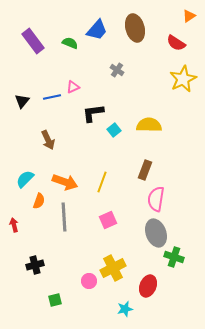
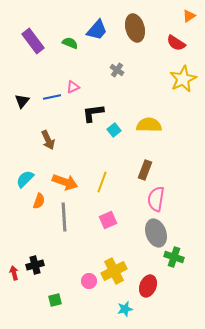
red arrow: moved 48 px down
yellow cross: moved 1 px right, 3 px down
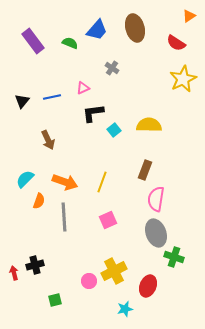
gray cross: moved 5 px left, 2 px up
pink triangle: moved 10 px right, 1 px down
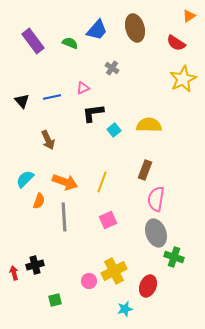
black triangle: rotated 21 degrees counterclockwise
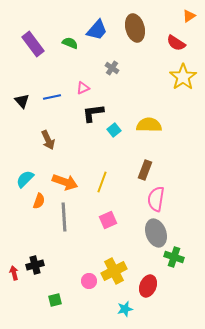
purple rectangle: moved 3 px down
yellow star: moved 2 px up; rotated 8 degrees counterclockwise
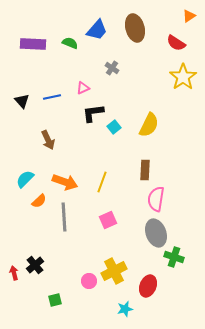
purple rectangle: rotated 50 degrees counterclockwise
yellow semicircle: rotated 115 degrees clockwise
cyan square: moved 3 px up
brown rectangle: rotated 18 degrees counterclockwise
orange semicircle: rotated 28 degrees clockwise
black cross: rotated 24 degrees counterclockwise
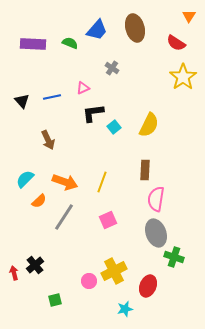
orange triangle: rotated 24 degrees counterclockwise
gray line: rotated 36 degrees clockwise
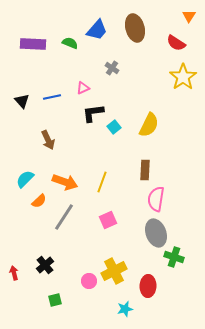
black cross: moved 10 px right
red ellipse: rotated 20 degrees counterclockwise
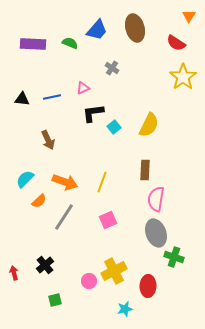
black triangle: moved 2 px up; rotated 42 degrees counterclockwise
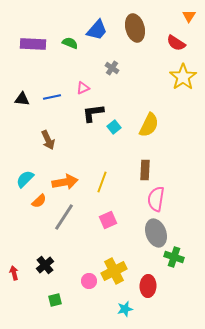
orange arrow: rotated 30 degrees counterclockwise
